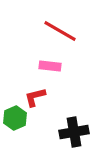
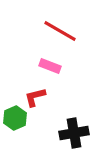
pink rectangle: rotated 15 degrees clockwise
black cross: moved 1 px down
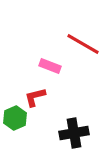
red line: moved 23 px right, 13 px down
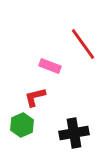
red line: rotated 24 degrees clockwise
green hexagon: moved 7 px right, 7 px down
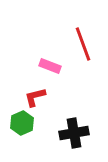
red line: rotated 16 degrees clockwise
green hexagon: moved 2 px up
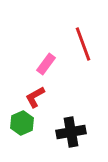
pink rectangle: moved 4 px left, 2 px up; rotated 75 degrees counterclockwise
red L-shape: rotated 15 degrees counterclockwise
black cross: moved 3 px left, 1 px up
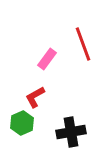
pink rectangle: moved 1 px right, 5 px up
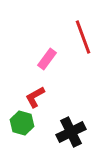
red line: moved 7 px up
green hexagon: rotated 20 degrees counterclockwise
black cross: rotated 16 degrees counterclockwise
